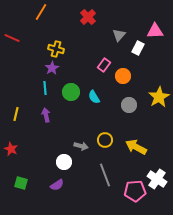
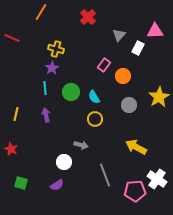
yellow circle: moved 10 px left, 21 px up
gray arrow: moved 1 px up
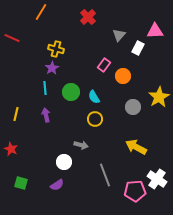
gray circle: moved 4 px right, 2 px down
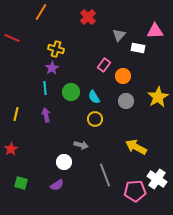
white rectangle: rotated 72 degrees clockwise
yellow star: moved 1 px left
gray circle: moved 7 px left, 6 px up
red star: rotated 16 degrees clockwise
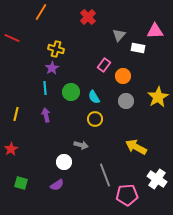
pink pentagon: moved 8 px left, 4 px down
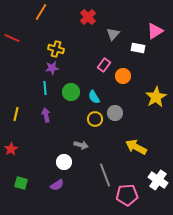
pink triangle: rotated 30 degrees counterclockwise
gray triangle: moved 6 px left, 1 px up
purple star: rotated 24 degrees clockwise
yellow star: moved 2 px left
gray circle: moved 11 px left, 12 px down
white cross: moved 1 px right, 1 px down
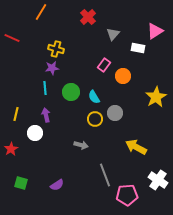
white circle: moved 29 px left, 29 px up
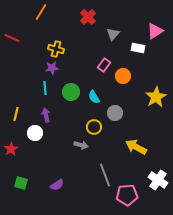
yellow circle: moved 1 px left, 8 px down
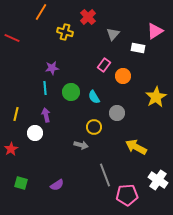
yellow cross: moved 9 px right, 17 px up
gray circle: moved 2 px right
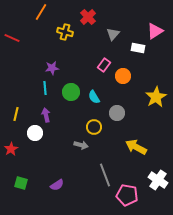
pink pentagon: rotated 15 degrees clockwise
